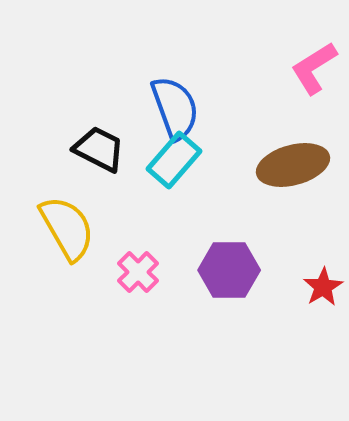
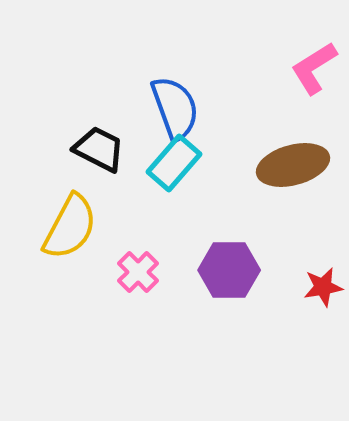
cyan rectangle: moved 3 px down
yellow semicircle: moved 3 px right, 1 px up; rotated 58 degrees clockwise
red star: rotated 21 degrees clockwise
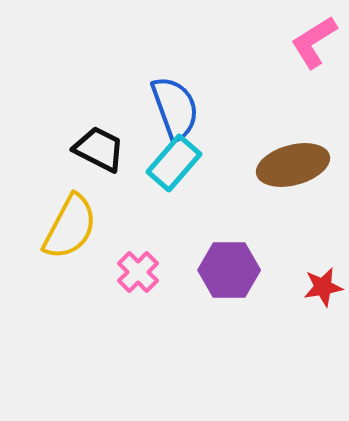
pink L-shape: moved 26 px up
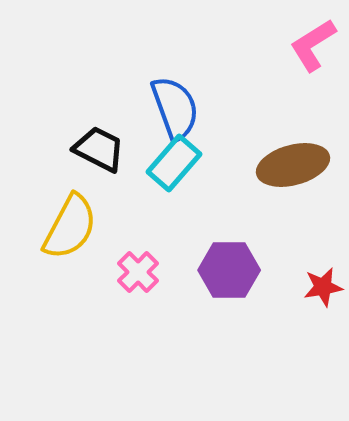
pink L-shape: moved 1 px left, 3 px down
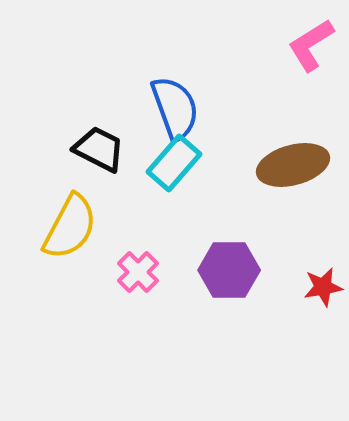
pink L-shape: moved 2 px left
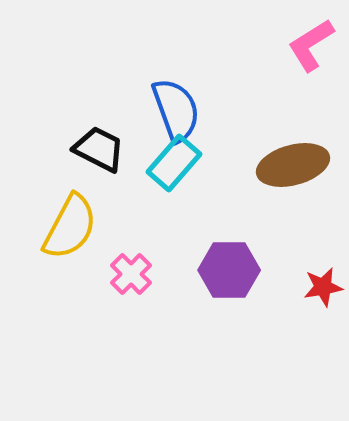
blue semicircle: moved 1 px right, 2 px down
pink cross: moved 7 px left, 2 px down
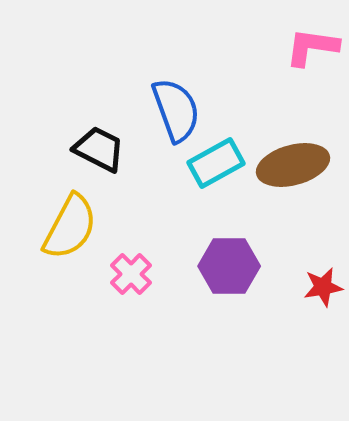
pink L-shape: moved 1 px right, 2 px down; rotated 40 degrees clockwise
cyan rectangle: moved 42 px right; rotated 20 degrees clockwise
purple hexagon: moved 4 px up
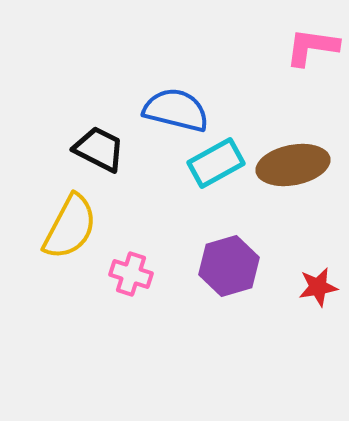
blue semicircle: rotated 56 degrees counterclockwise
brown ellipse: rotated 4 degrees clockwise
purple hexagon: rotated 16 degrees counterclockwise
pink cross: rotated 27 degrees counterclockwise
red star: moved 5 px left
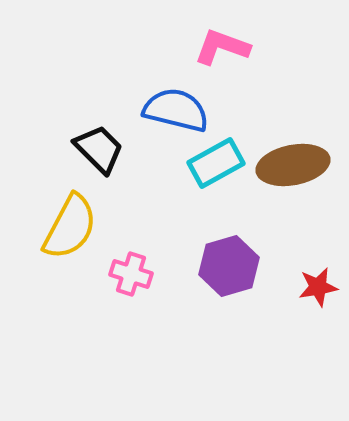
pink L-shape: moved 90 px left; rotated 12 degrees clockwise
black trapezoid: rotated 18 degrees clockwise
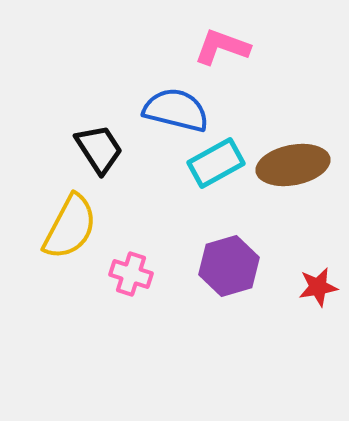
black trapezoid: rotated 12 degrees clockwise
